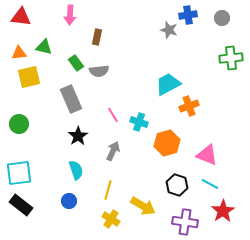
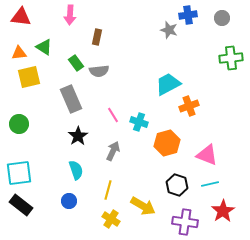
green triangle: rotated 18 degrees clockwise
cyan line: rotated 42 degrees counterclockwise
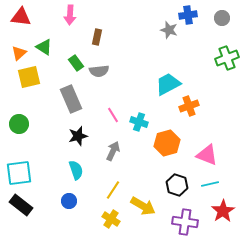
orange triangle: rotated 35 degrees counterclockwise
green cross: moved 4 px left; rotated 15 degrees counterclockwise
black star: rotated 18 degrees clockwise
yellow line: moved 5 px right; rotated 18 degrees clockwise
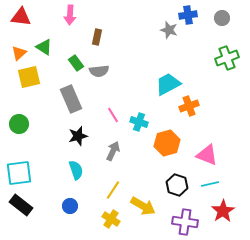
blue circle: moved 1 px right, 5 px down
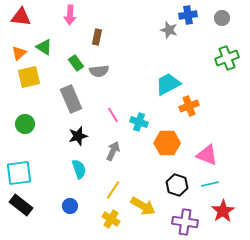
green circle: moved 6 px right
orange hexagon: rotated 15 degrees clockwise
cyan semicircle: moved 3 px right, 1 px up
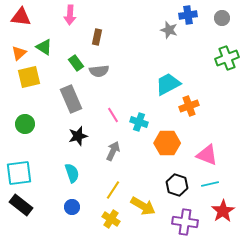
cyan semicircle: moved 7 px left, 4 px down
blue circle: moved 2 px right, 1 px down
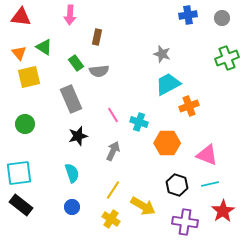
gray star: moved 7 px left, 24 px down
orange triangle: rotated 28 degrees counterclockwise
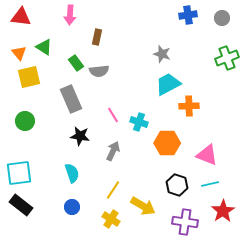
orange cross: rotated 18 degrees clockwise
green circle: moved 3 px up
black star: moved 2 px right; rotated 24 degrees clockwise
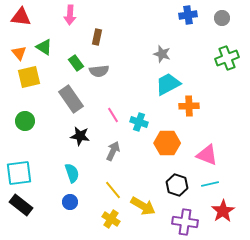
gray rectangle: rotated 12 degrees counterclockwise
yellow line: rotated 72 degrees counterclockwise
blue circle: moved 2 px left, 5 px up
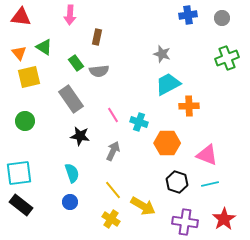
black hexagon: moved 3 px up
red star: moved 1 px right, 8 px down
